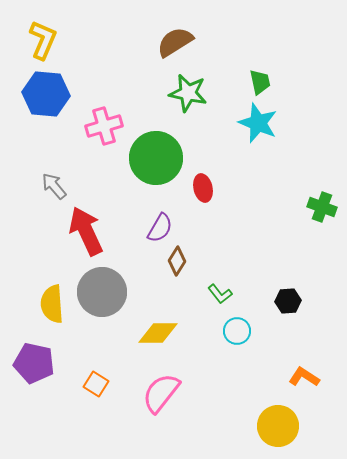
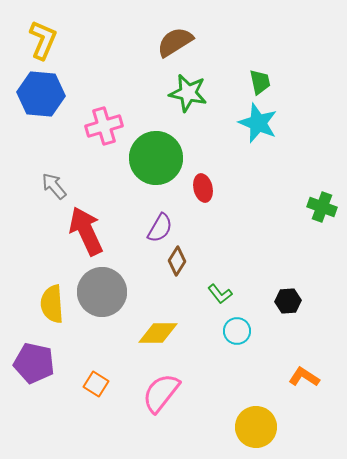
blue hexagon: moved 5 px left
yellow circle: moved 22 px left, 1 px down
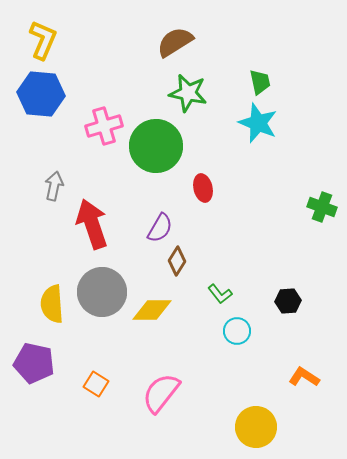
green circle: moved 12 px up
gray arrow: rotated 52 degrees clockwise
red arrow: moved 6 px right, 7 px up; rotated 6 degrees clockwise
yellow diamond: moved 6 px left, 23 px up
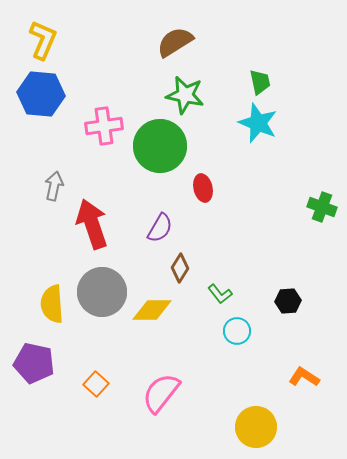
green star: moved 3 px left, 2 px down
pink cross: rotated 9 degrees clockwise
green circle: moved 4 px right
brown diamond: moved 3 px right, 7 px down
orange square: rotated 10 degrees clockwise
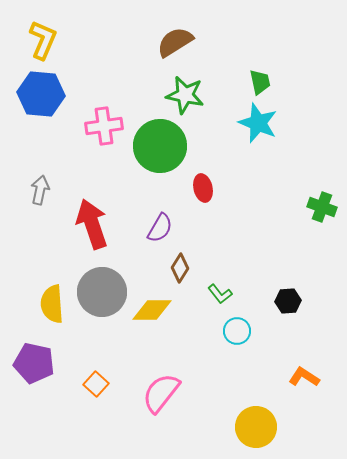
gray arrow: moved 14 px left, 4 px down
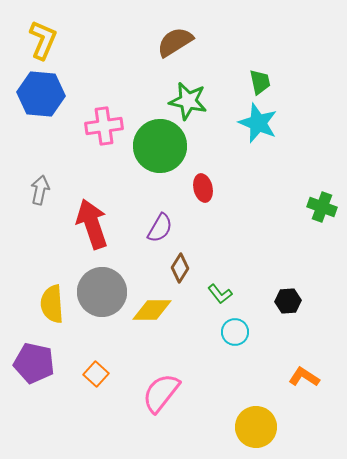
green star: moved 3 px right, 6 px down
cyan circle: moved 2 px left, 1 px down
orange square: moved 10 px up
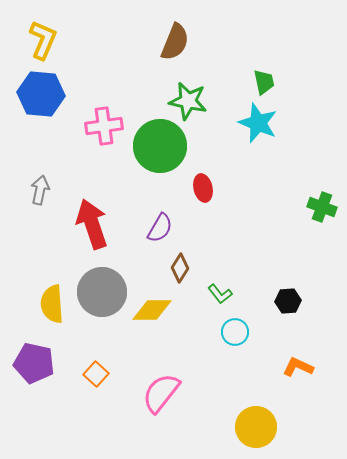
brown semicircle: rotated 144 degrees clockwise
green trapezoid: moved 4 px right
orange L-shape: moved 6 px left, 10 px up; rotated 8 degrees counterclockwise
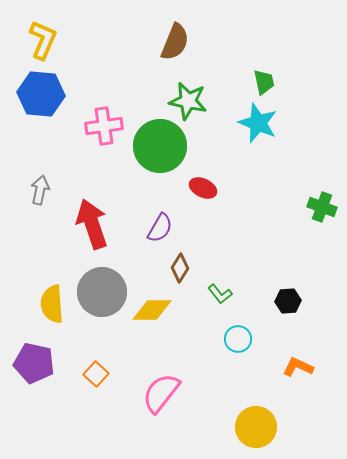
red ellipse: rotated 52 degrees counterclockwise
cyan circle: moved 3 px right, 7 px down
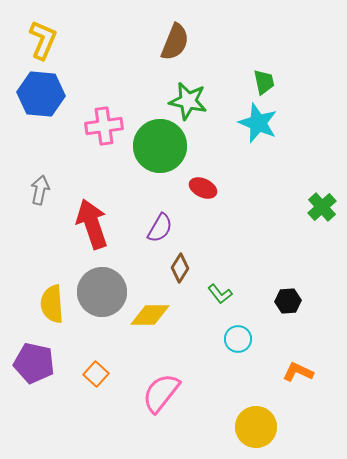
green cross: rotated 28 degrees clockwise
yellow diamond: moved 2 px left, 5 px down
orange L-shape: moved 5 px down
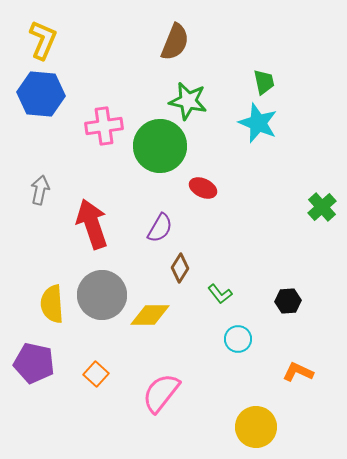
gray circle: moved 3 px down
